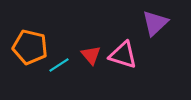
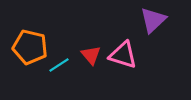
purple triangle: moved 2 px left, 3 px up
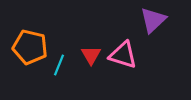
red triangle: rotated 10 degrees clockwise
cyan line: rotated 35 degrees counterclockwise
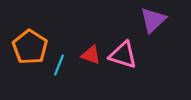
orange pentagon: rotated 20 degrees clockwise
red triangle: rotated 40 degrees counterclockwise
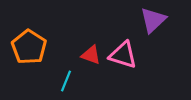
orange pentagon: moved 1 px left
cyan line: moved 7 px right, 16 px down
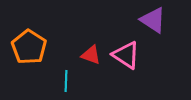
purple triangle: rotated 44 degrees counterclockwise
pink triangle: moved 3 px right; rotated 16 degrees clockwise
cyan line: rotated 20 degrees counterclockwise
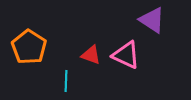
purple triangle: moved 1 px left
pink triangle: rotated 8 degrees counterclockwise
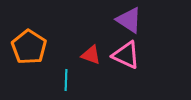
purple triangle: moved 23 px left
cyan line: moved 1 px up
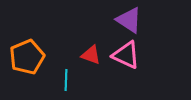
orange pentagon: moved 2 px left, 10 px down; rotated 16 degrees clockwise
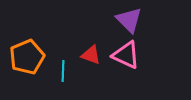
purple triangle: rotated 12 degrees clockwise
cyan line: moved 3 px left, 9 px up
